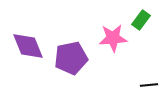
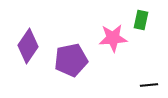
green rectangle: rotated 24 degrees counterclockwise
purple diamond: rotated 56 degrees clockwise
purple pentagon: moved 2 px down
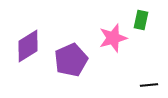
pink star: rotated 12 degrees counterclockwise
purple diamond: rotated 24 degrees clockwise
purple pentagon: rotated 12 degrees counterclockwise
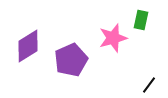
black line: rotated 48 degrees counterclockwise
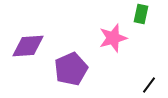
green rectangle: moved 6 px up
purple diamond: rotated 28 degrees clockwise
purple pentagon: moved 9 px down
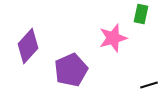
purple diamond: rotated 44 degrees counterclockwise
purple pentagon: moved 1 px down
black line: rotated 36 degrees clockwise
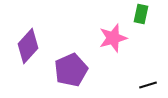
black line: moved 1 px left
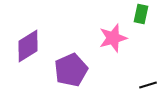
purple diamond: rotated 16 degrees clockwise
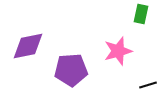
pink star: moved 5 px right, 13 px down
purple diamond: rotated 20 degrees clockwise
purple pentagon: rotated 20 degrees clockwise
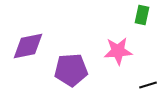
green rectangle: moved 1 px right, 1 px down
pink star: rotated 12 degrees clockwise
